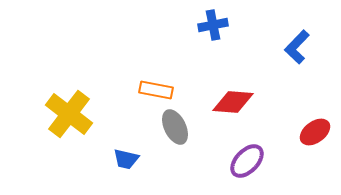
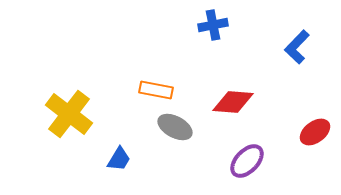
gray ellipse: rotated 36 degrees counterclockwise
blue trapezoid: moved 7 px left; rotated 72 degrees counterclockwise
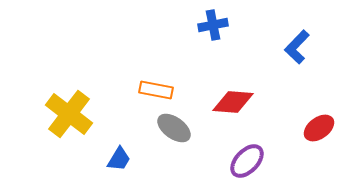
gray ellipse: moved 1 px left, 1 px down; rotated 8 degrees clockwise
red ellipse: moved 4 px right, 4 px up
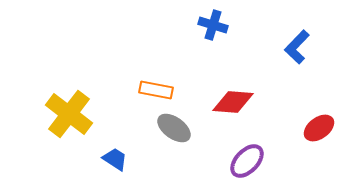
blue cross: rotated 28 degrees clockwise
blue trapezoid: moved 4 px left; rotated 88 degrees counterclockwise
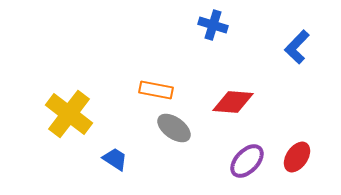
red ellipse: moved 22 px left, 29 px down; rotated 20 degrees counterclockwise
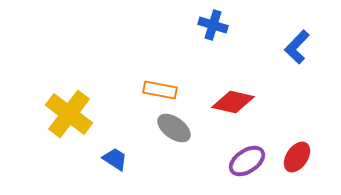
orange rectangle: moved 4 px right
red diamond: rotated 9 degrees clockwise
purple ellipse: rotated 12 degrees clockwise
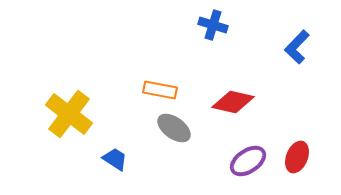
red ellipse: rotated 12 degrees counterclockwise
purple ellipse: moved 1 px right
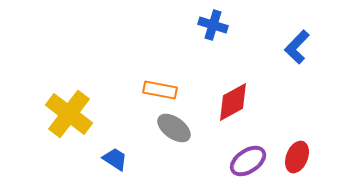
red diamond: rotated 42 degrees counterclockwise
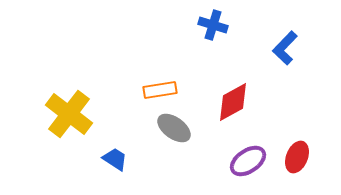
blue L-shape: moved 12 px left, 1 px down
orange rectangle: rotated 20 degrees counterclockwise
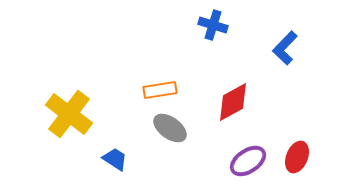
gray ellipse: moved 4 px left
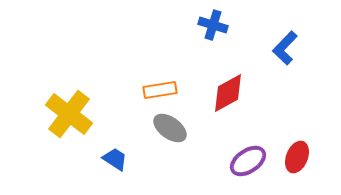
red diamond: moved 5 px left, 9 px up
